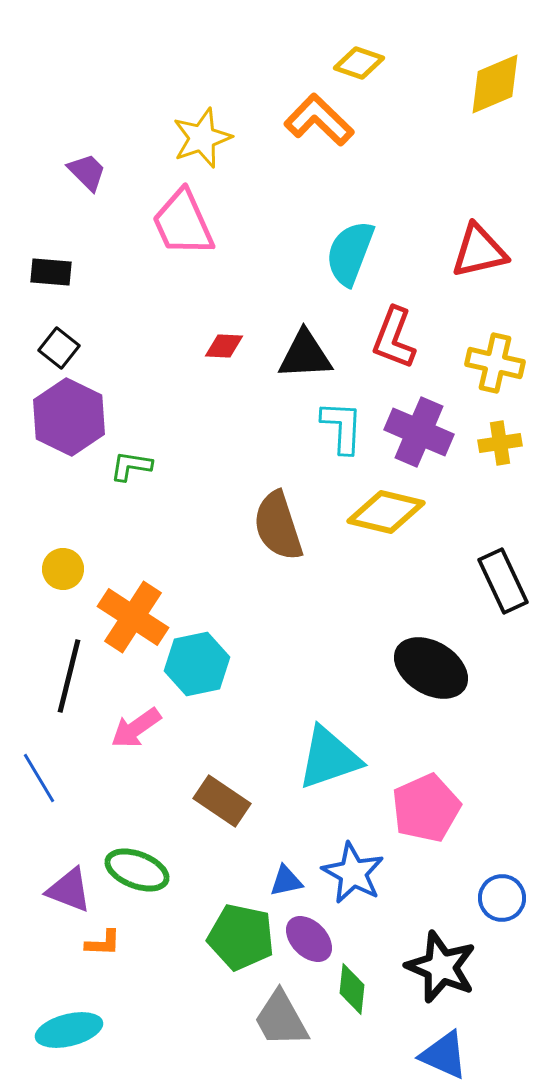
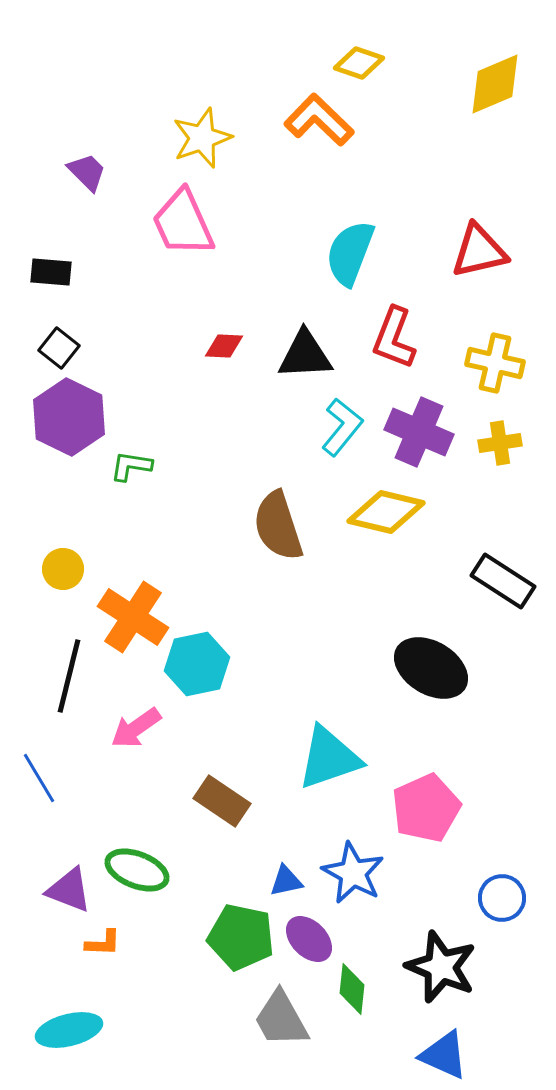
cyan L-shape at (342, 427): rotated 36 degrees clockwise
black rectangle at (503, 581): rotated 32 degrees counterclockwise
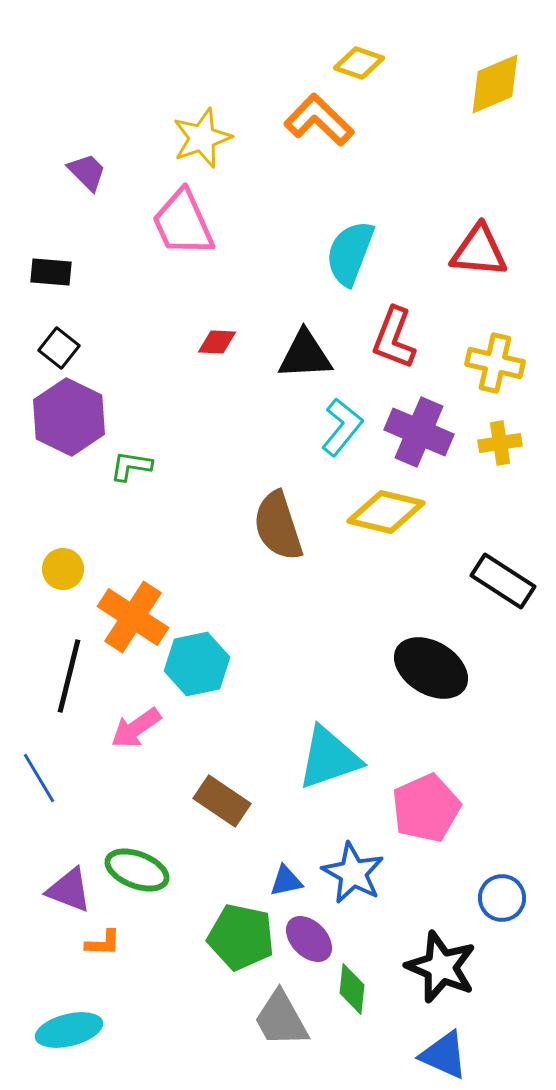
red triangle at (479, 251): rotated 18 degrees clockwise
red diamond at (224, 346): moved 7 px left, 4 px up
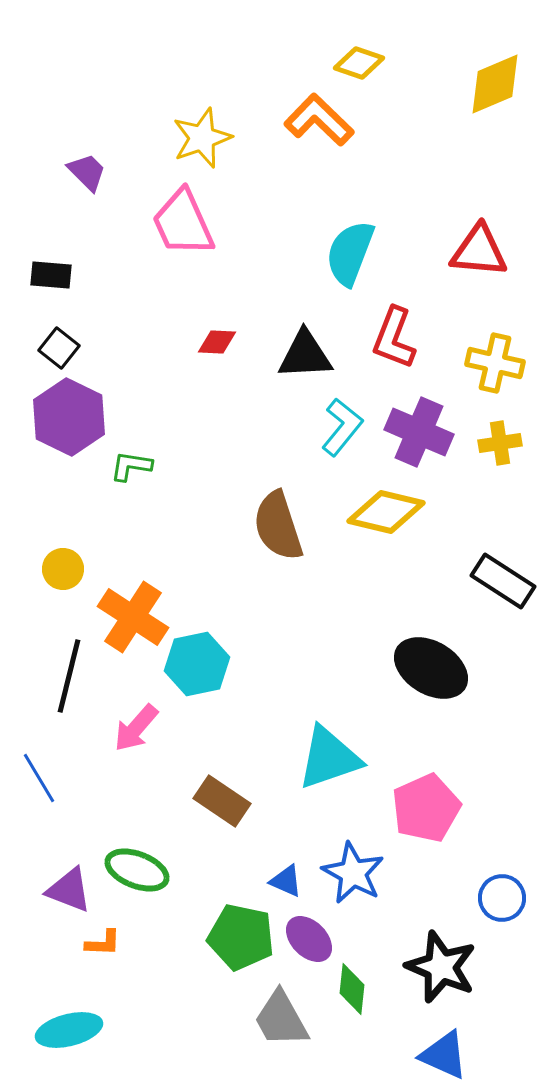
black rectangle at (51, 272): moved 3 px down
pink arrow at (136, 728): rotated 14 degrees counterclockwise
blue triangle at (286, 881): rotated 36 degrees clockwise
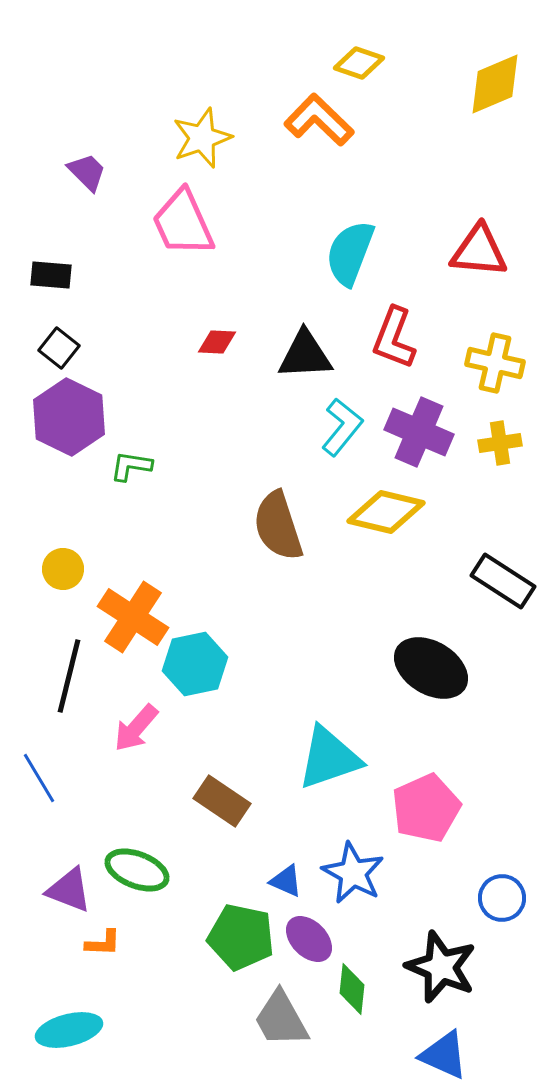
cyan hexagon at (197, 664): moved 2 px left
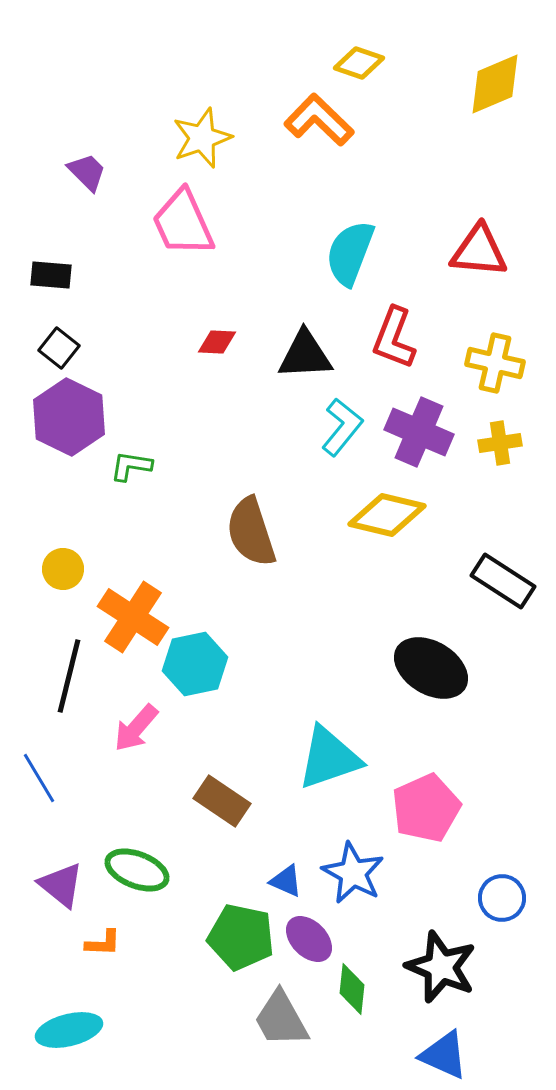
yellow diamond at (386, 512): moved 1 px right, 3 px down
brown semicircle at (278, 526): moved 27 px left, 6 px down
purple triangle at (69, 890): moved 8 px left, 5 px up; rotated 18 degrees clockwise
